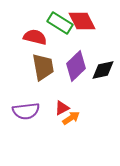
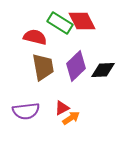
black diamond: rotated 10 degrees clockwise
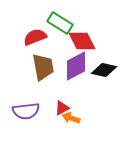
red diamond: moved 20 px down
red semicircle: rotated 35 degrees counterclockwise
purple diamond: rotated 16 degrees clockwise
black diamond: moved 1 px right; rotated 15 degrees clockwise
orange arrow: rotated 126 degrees counterclockwise
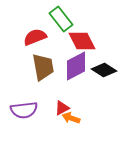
green rectangle: moved 1 px right, 4 px up; rotated 20 degrees clockwise
black diamond: rotated 20 degrees clockwise
purple semicircle: moved 2 px left, 1 px up
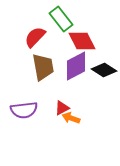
red semicircle: rotated 25 degrees counterclockwise
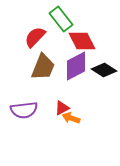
brown trapezoid: rotated 32 degrees clockwise
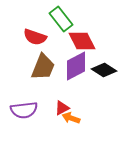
red semicircle: rotated 115 degrees counterclockwise
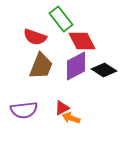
brown trapezoid: moved 2 px left, 1 px up
